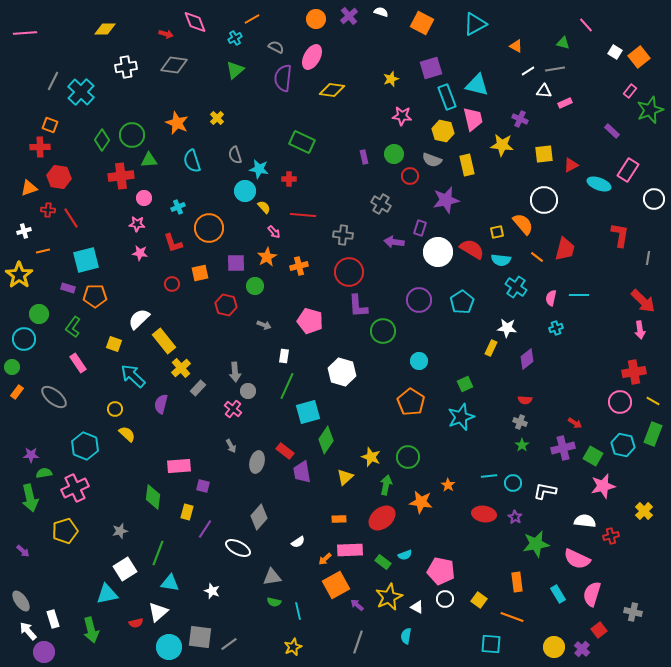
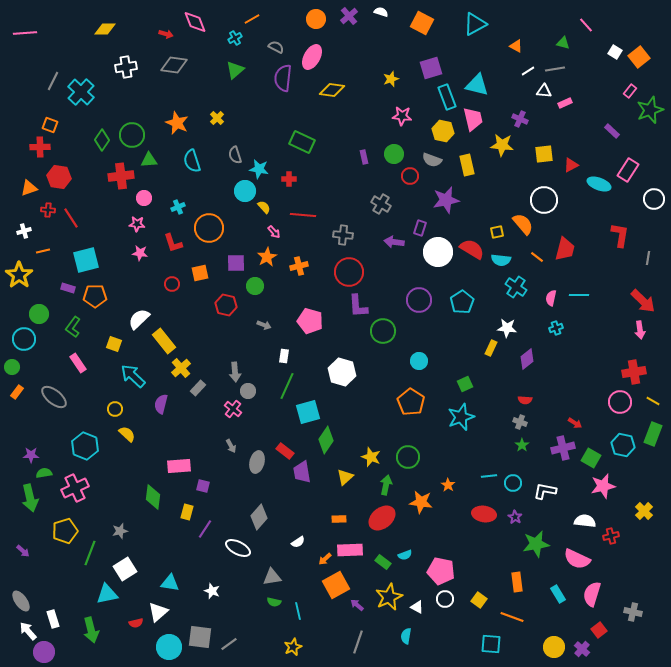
green square at (593, 456): moved 2 px left, 2 px down
green line at (158, 553): moved 68 px left
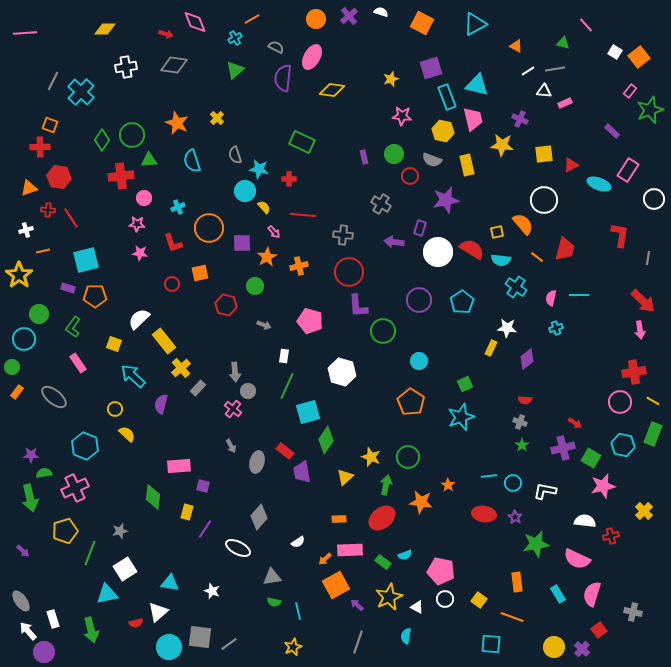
white cross at (24, 231): moved 2 px right, 1 px up
purple square at (236, 263): moved 6 px right, 20 px up
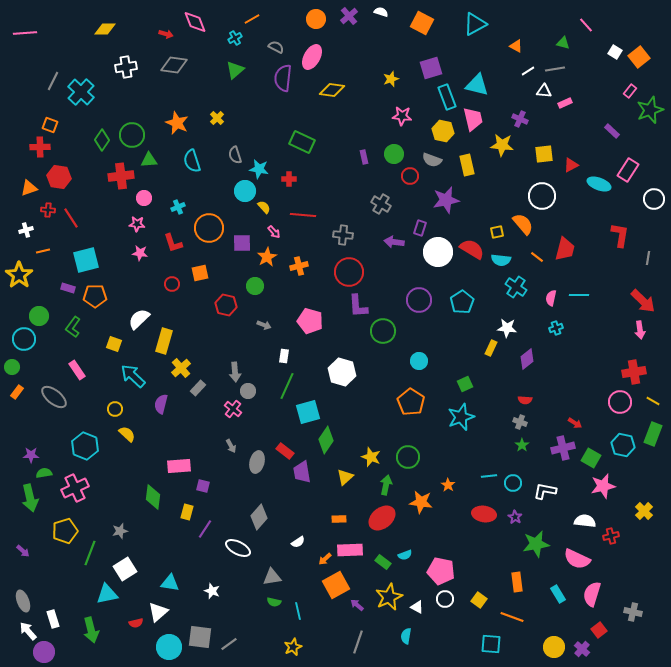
white circle at (544, 200): moved 2 px left, 4 px up
green circle at (39, 314): moved 2 px down
yellow rectangle at (164, 341): rotated 55 degrees clockwise
pink rectangle at (78, 363): moved 1 px left, 7 px down
gray ellipse at (21, 601): moved 2 px right; rotated 15 degrees clockwise
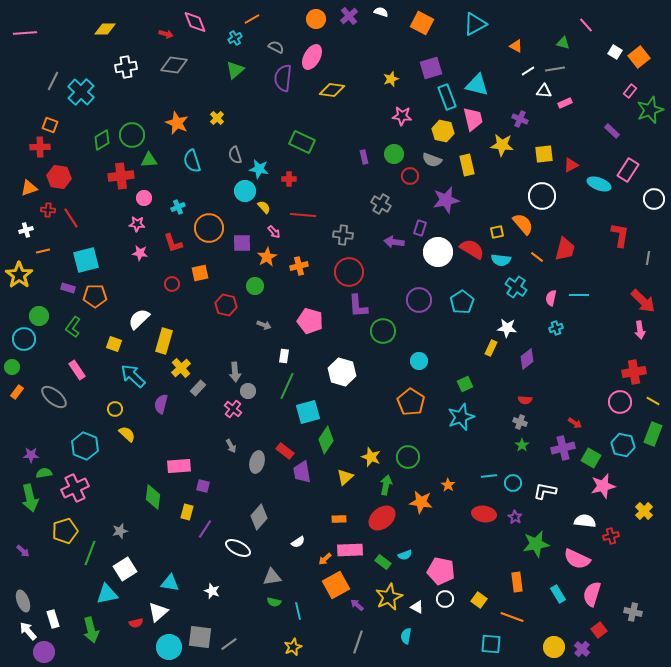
green diamond at (102, 140): rotated 25 degrees clockwise
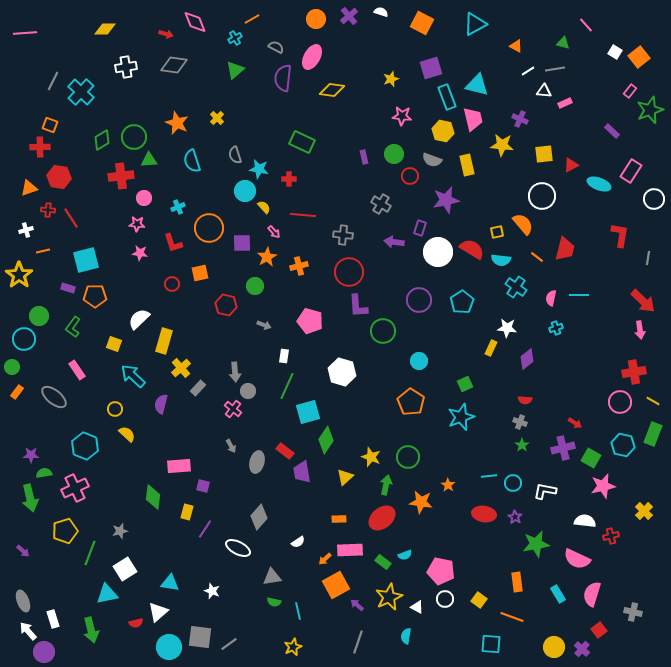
green circle at (132, 135): moved 2 px right, 2 px down
pink rectangle at (628, 170): moved 3 px right, 1 px down
